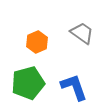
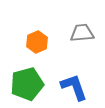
gray trapezoid: rotated 40 degrees counterclockwise
green pentagon: moved 1 px left, 1 px down
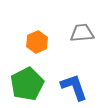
green pentagon: rotated 12 degrees counterclockwise
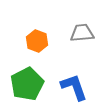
orange hexagon: moved 1 px up; rotated 15 degrees counterclockwise
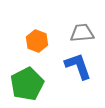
blue L-shape: moved 4 px right, 21 px up
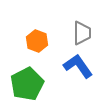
gray trapezoid: rotated 95 degrees clockwise
blue L-shape: rotated 16 degrees counterclockwise
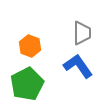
orange hexagon: moved 7 px left, 5 px down
